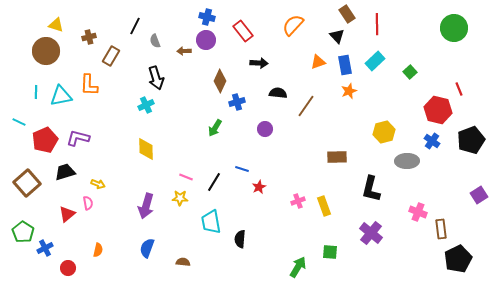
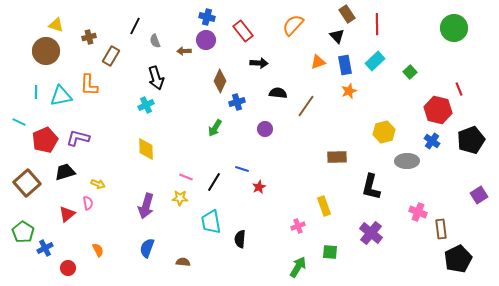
black L-shape at (371, 189): moved 2 px up
pink cross at (298, 201): moved 25 px down
orange semicircle at (98, 250): rotated 40 degrees counterclockwise
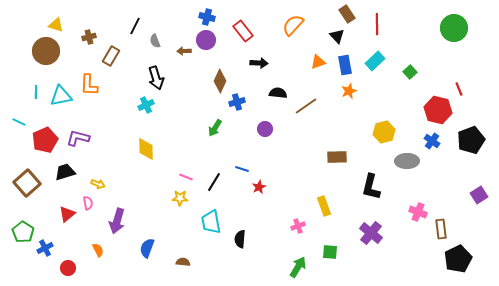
brown line at (306, 106): rotated 20 degrees clockwise
purple arrow at (146, 206): moved 29 px left, 15 px down
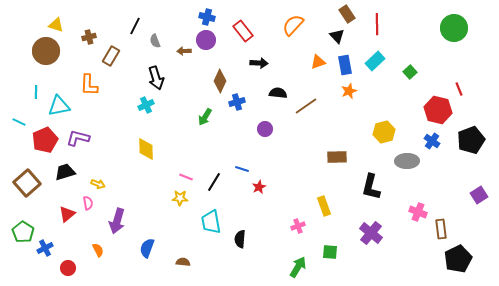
cyan triangle at (61, 96): moved 2 px left, 10 px down
green arrow at (215, 128): moved 10 px left, 11 px up
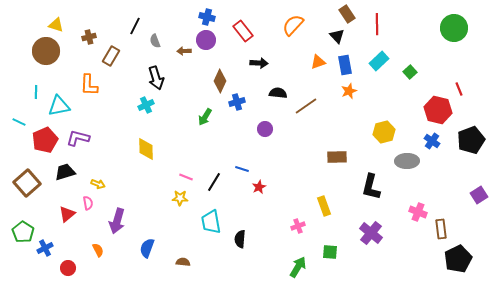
cyan rectangle at (375, 61): moved 4 px right
